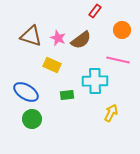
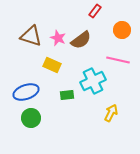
cyan cross: moved 2 px left; rotated 25 degrees counterclockwise
blue ellipse: rotated 50 degrees counterclockwise
green circle: moved 1 px left, 1 px up
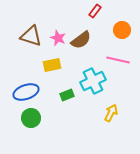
yellow rectangle: rotated 36 degrees counterclockwise
green rectangle: rotated 16 degrees counterclockwise
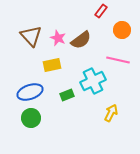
red rectangle: moved 6 px right
brown triangle: rotated 30 degrees clockwise
blue ellipse: moved 4 px right
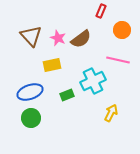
red rectangle: rotated 16 degrees counterclockwise
brown semicircle: moved 1 px up
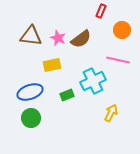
brown triangle: rotated 40 degrees counterclockwise
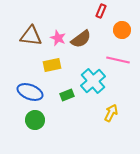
cyan cross: rotated 15 degrees counterclockwise
blue ellipse: rotated 40 degrees clockwise
green circle: moved 4 px right, 2 px down
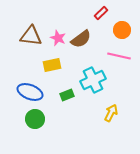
red rectangle: moved 2 px down; rotated 24 degrees clockwise
pink line: moved 1 px right, 4 px up
cyan cross: moved 1 px up; rotated 15 degrees clockwise
green circle: moved 1 px up
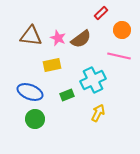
yellow arrow: moved 13 px left
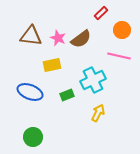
green circle: moved 2 px left, 18 px down
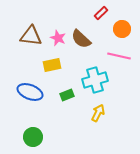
orange circle: moved 1 px up
brown semicircle: rotated 80 degrees clockwise
cyan cross: moved 2 px right; rotated 10 degrees clockwise
